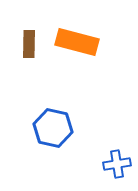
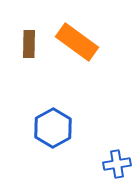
orange rectangle: rotated 21 degrees clockwise
blue hexagon: rotated 18 degrees clockwise
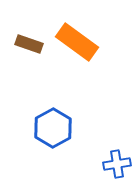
brown rectangle: rotated 72 degrees counterclockwise
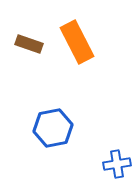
orange rectangle: rotated 27 degrees clockwise
blue hexagon: rotated 18 degrees clockwise
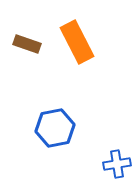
brown rectangle: moved 2 px left
blue hexagon: moved 2 px right
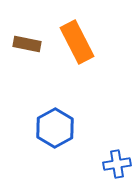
brown rectangle: rotated 8 degrees counterclockwise
blue hexagon: rotated 18 degrees counterclockwise
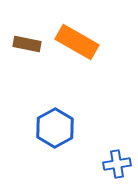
orange rectangle: rotated 33 degrees counterclockwise
